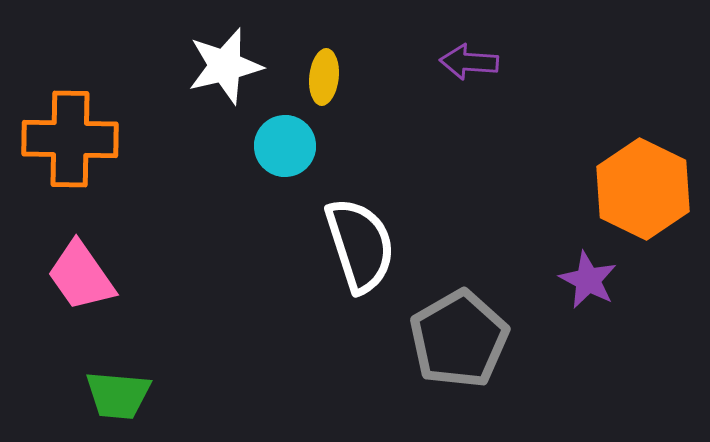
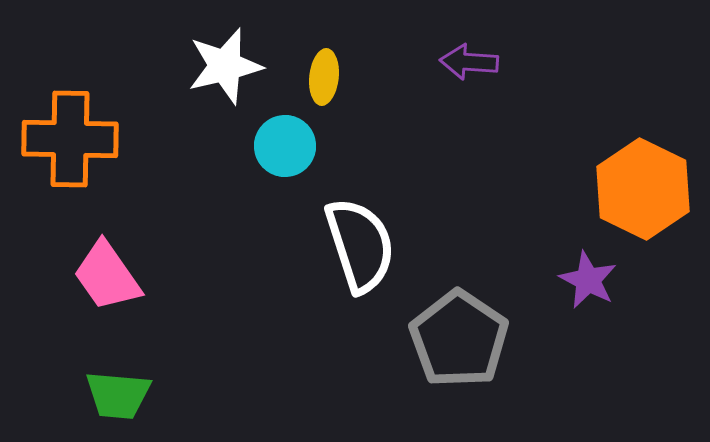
pink trapezoid: moved 26 px right
gray pentagon: rotated 8 degrees counterclockwise
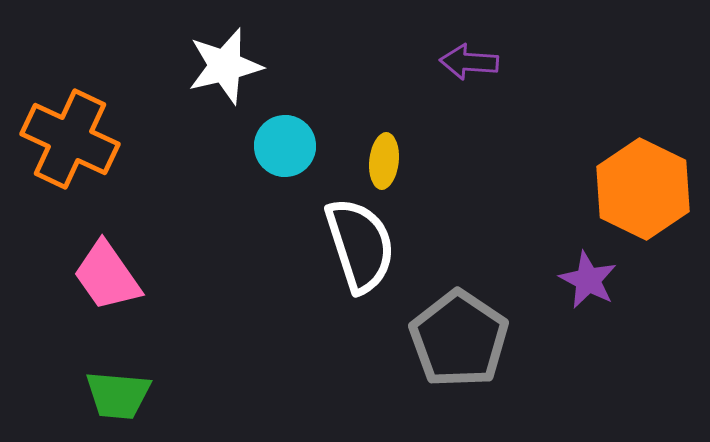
yellow ellipse: moved 60 px right, 84 px down
orange cross: rotated 24 degrees clockwise
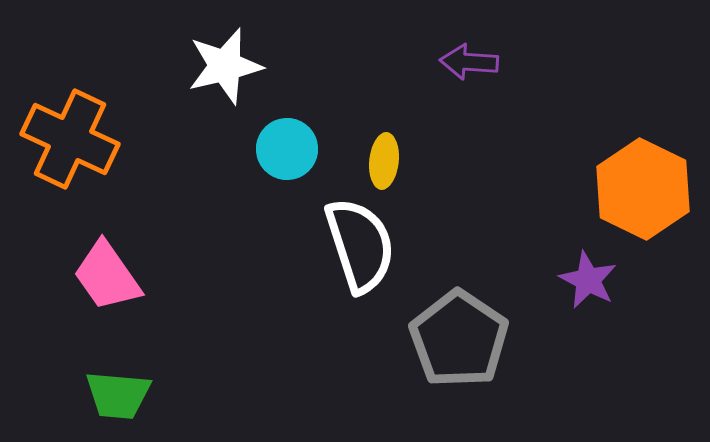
cyan circle: moved 2 px right, 3 px down
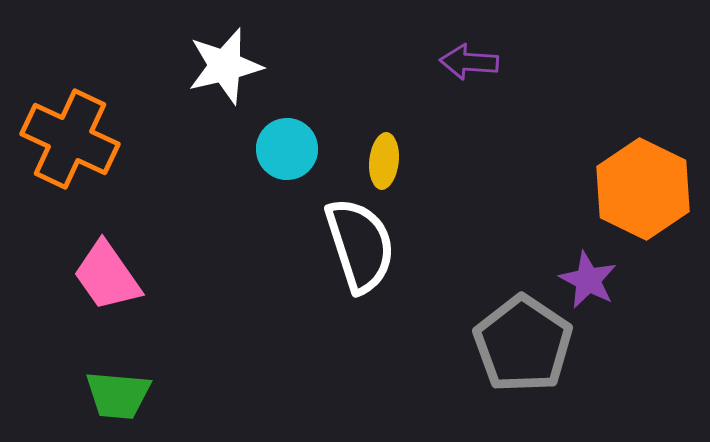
gray pentagon: moved 64 px right, 5 px down
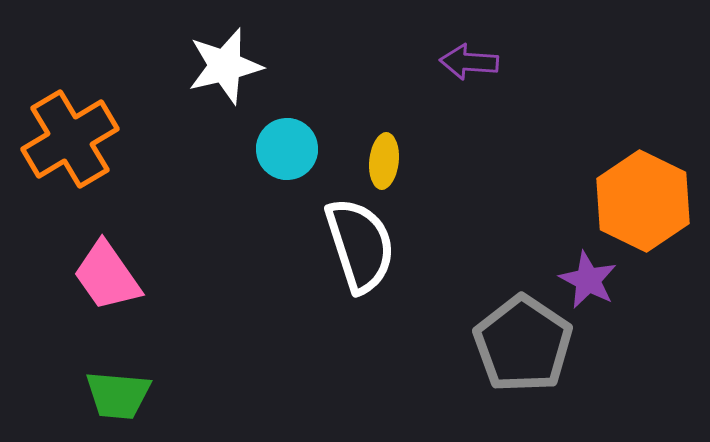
orange cross: rotated 34 degrees clockwise
orange hexagon: moved 12 px down
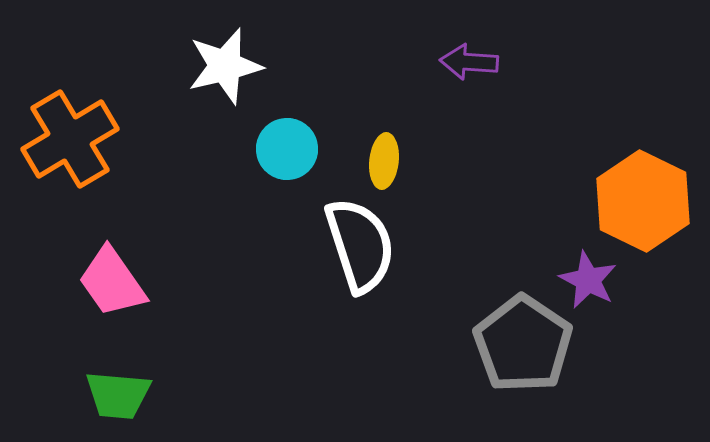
pink trapezoid: moved 5 px right, 6 px down
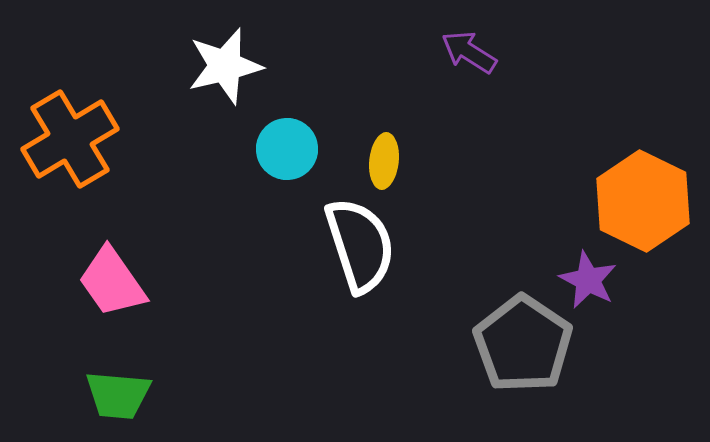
purple arrow: moved 10 px up; rotated 28 degrees clockwise
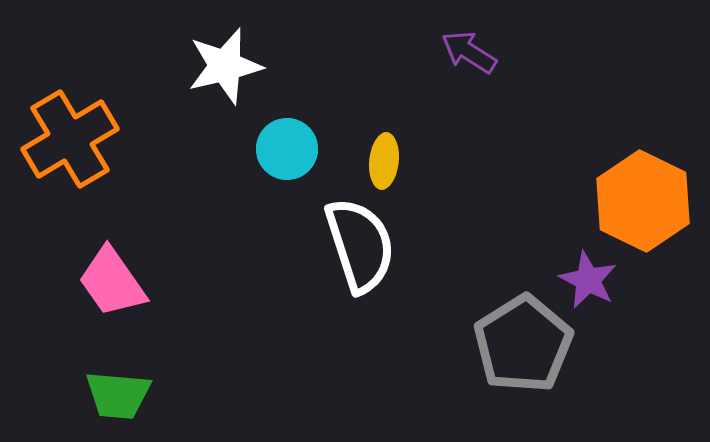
gray pentagon: rotated 6 degrees clockwise
